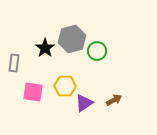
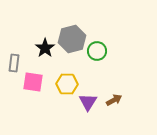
yellow hexagon: moved 2 px right, 2 px up
pink square: moved 10 px up
purple triangle: moved 4 px right, 1 px up; rotated 24 degrees counterclockwise
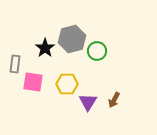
gray rectangle: moved 1 px right, 1 px down
brown arrow: rotated 147 degrees clockwise
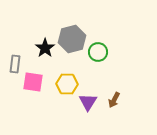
green circle: moved 1 px right, 1 px down
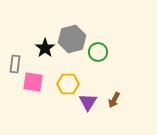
yellow hexagon: moved 1 px right
